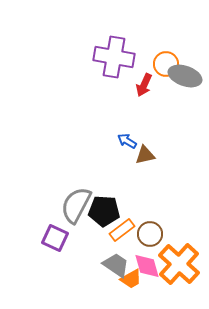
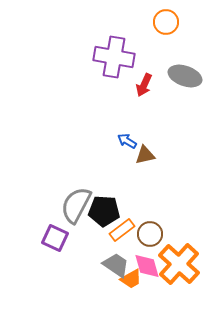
orange circle: moved 42 px up
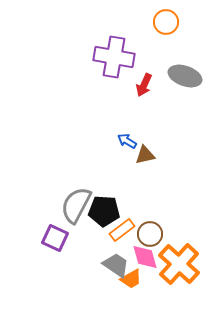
pink diamond: moved 2 px left, 9 px up
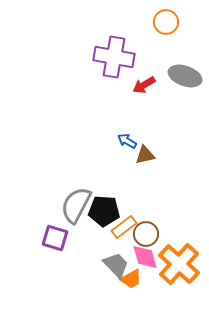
red arrow: rotated 35 degrees clockwise
orange rectangle: moved 2 px right, 3 px up
brown circle: moved 4 px left
purple square: rotated 8 degrees counterclockwise
gray trapezoid: rotated 12 degrees clockwise
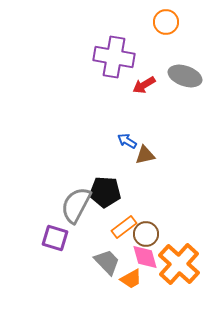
black pentagon: moved 1 px right, 19 px up
gray trapezoid: moved 9 px left, 3 px up
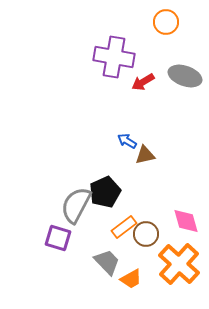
red arrow: moved 1 px left, 3 px up
black pentagon: rotated 28 degrees counterclockwise
purple square: moved 3 px right
pink diamond: moved 41 px right, 36 px up
